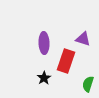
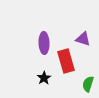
red rectangle: rotated 35 degrees counterclockwise
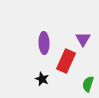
purple triangle: rotated 42 degrees clockwise
red rectangle: rotated 40 degrees clockwise
black star: moved 2 px left, 1 px down; rotated 16 degrees counterclockwise
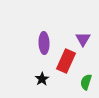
black star: rotated 16 degrees clockwise
green semicircle: moved 2 px left, 2 px up
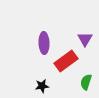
purple triangle: moved 2 px right
red rectangle: rotated 30 degrees clockwise
black star: moved 7 px down; rotated 24 degrees clockwise
